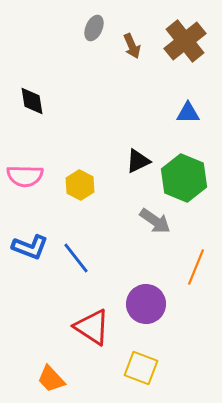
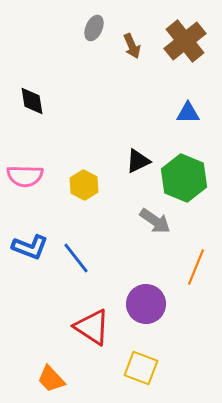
yellow hexagon: moved 4 px right
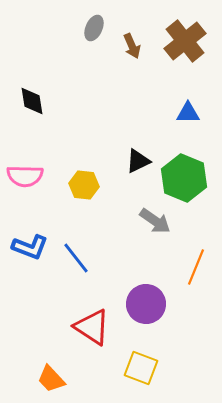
yellow hexagon: rotated 20 degrees counterclockwise
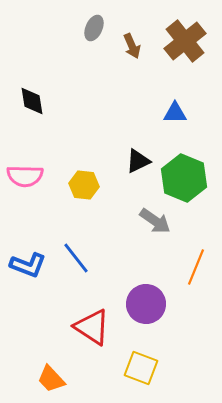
blue triangle: moved 13 px left
blue L-shape: moved 2 px left, 18 px down
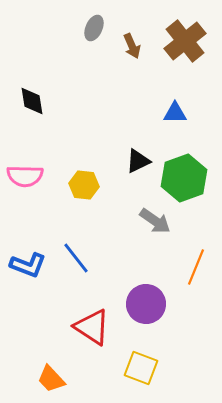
green hexagon: rotated 18 degrees clockwise
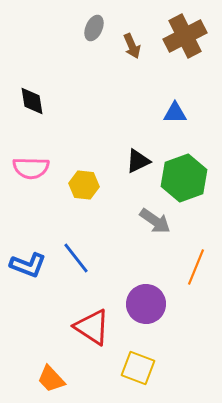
brown cross: moved 5 px up; rotated 12 degrees clockwise
pink semicircle: moved 6 px right, 8 px up
yellow square: moved 3 px left
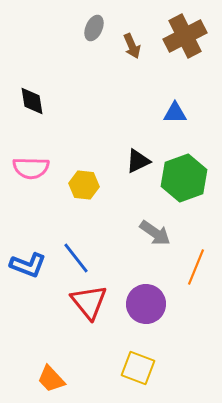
gray arrow: moved 12 px down
red triangle: moved 3 px left, 25 px up; rotated 18 degrees clockwise
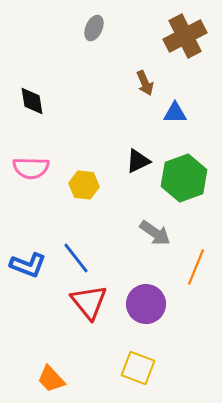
brown arrow: moved 13 px right, 37 px down
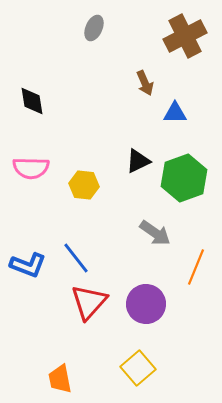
red triangle: rotated 21 degrees clockwise
yellow square: rotated 28 degrees clockwise
orange trapezoid: moved 9 px right; rotated 32 degrees clockwise
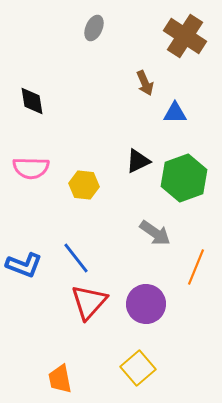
brown cross: rotated 30 degrees counterclockwise
blue L-shape: moved 4 px left
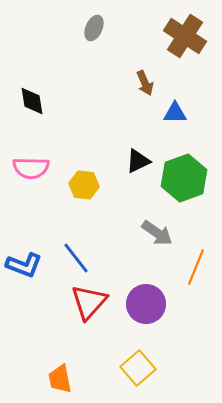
gray arrow: moved 2 px right
